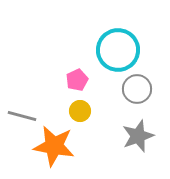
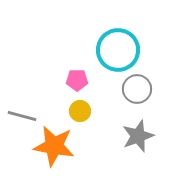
pink pentagon: rotated 25 degrees clockwise
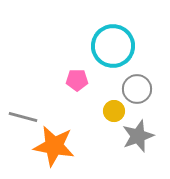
cyan circle: moved 5 px left, 4 px up
yellow circle: moved 34 px right
gray line: moved 1 px right, 1 px down
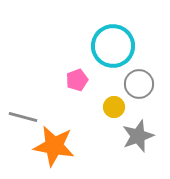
pink pentagon: rotated 20 degrees counterclockwise
gray circle: moved 2 px right, 5 px up
yellow circle: moved 4 px up
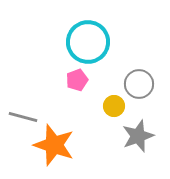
cyan circle: moved 25 px left, 4 px up
yellow circle: moved 1 px up
orange star: moved 1 px up; rotated 9 degrees clockwise
